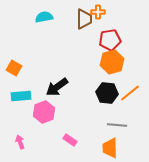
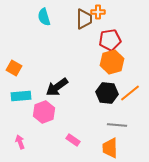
cyan semicircle: rotated 96 degrees counterclockwise
pink rectangle: moved 3 px right
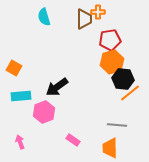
black hexagon: moved 16 px right, 14 px up
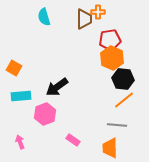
orange hexagon: moved 4 px up; rotated 20 degrees counterclockwise
orange line: moved 6 px left, 7 px down
pink hexagon: moved 1 px right, 2 px down
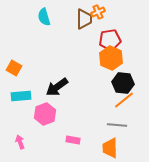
orange cross: rotated 24 degrees counterclockwise
orange hexagon: moved 1 px left
black hexagon: moved 4 px down
pink rectangle: rotated 24 degrees counterclockwise
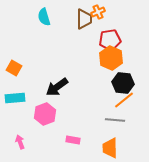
cyan rectangle: moved 6 px left, 2 px down
gray line: moved 2 px left, 5 px up
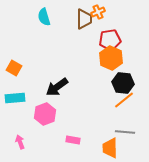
gray line: moved 10 px right, 12 px down
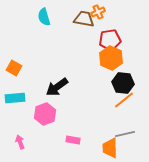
brown trapezoid: rotated 80 degrees counterclockwise
gray line: moved 2 px down; rotated 18 degrees counterclockwise
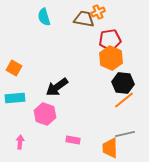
pink hexagon: rotated 20 degrees counterclockwise
pink arrow: rotated 24 degrees clockwise
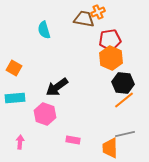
cyan semicircle: moved 13 px down
